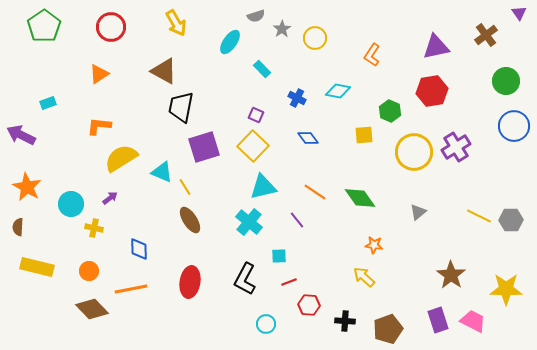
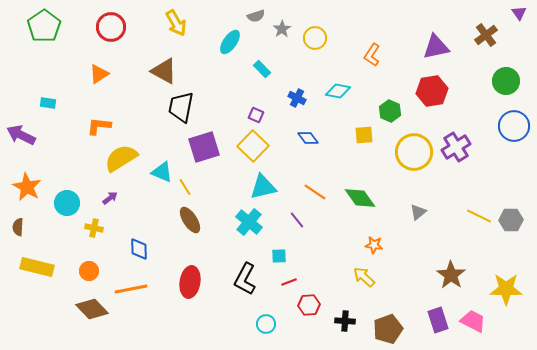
cyan rectangle at (48, 103): rotated 28 degrees clockwise
cyan circle at (71, 204): moved 4 px left, 1 px up
red hexagon at (309, 305): rotated 10 degrees counterclockwise
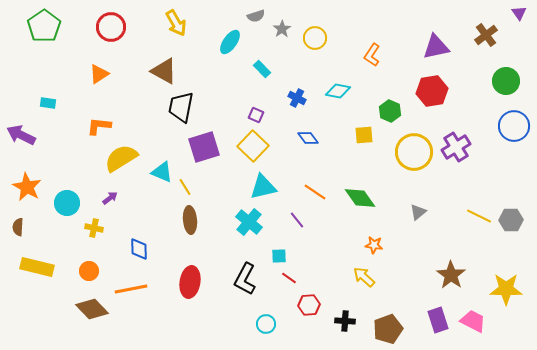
brown ellipse at (190, 220): rotated 28 degrees clockwise
red line at (289, 282): moved 4 px up; rotated 56 degrees clockwise
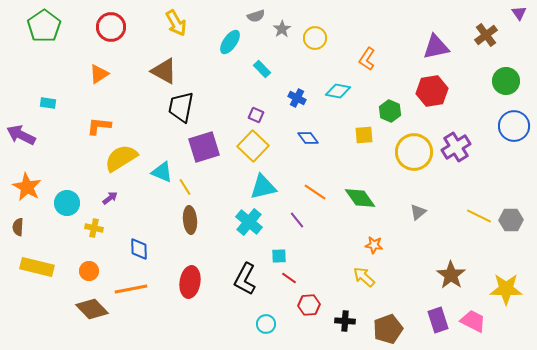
orange L-shape at (372, 55): moved 5 px left, 4 px down
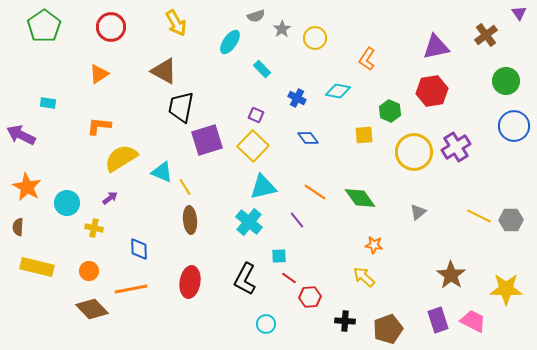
purple square at (204, 147): moved 3 px right, 7 px up
red hexagon at (309, 305): moved 1 px right, 8 px up
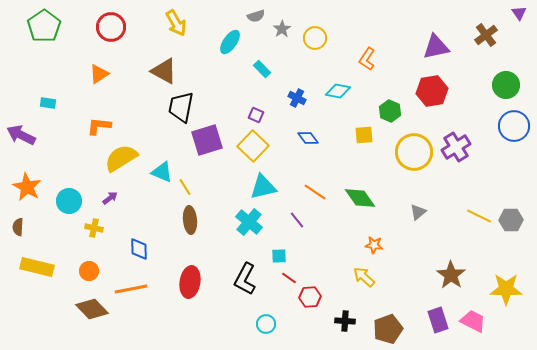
green circle at (506, 81): moved 4 px down
cyan circle at (67, 203): moved 2 px right, 2 px up
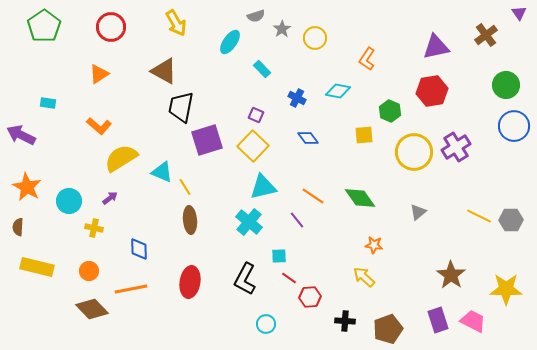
orange L-shape at (99, 126): rotated 145 degrees counterclockwise
orange line at (315, 192): moved 2 px left, 4 px down
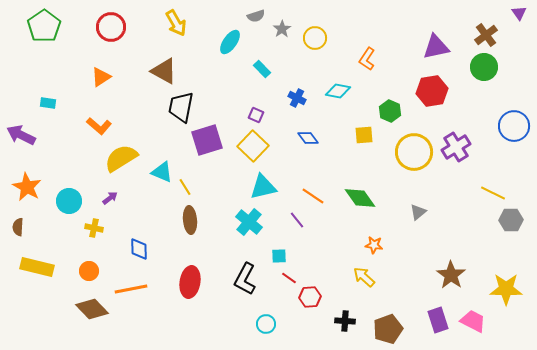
orange triangle at (99, 74): moved 2 px right, 3 px down
green circle at (506, 85): moved 22 px left, 18 px up
yellow line at (479, 216): moved 14 px right, 23 px up
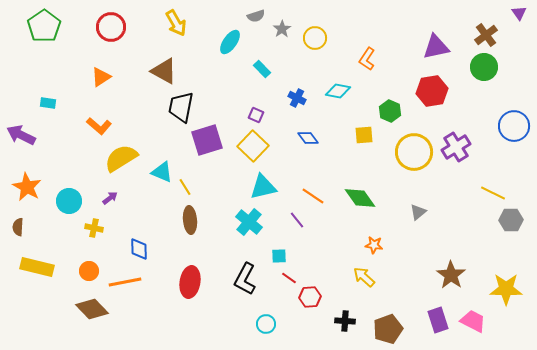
orange line at (131, 289): moved 6 px left, 7 px up
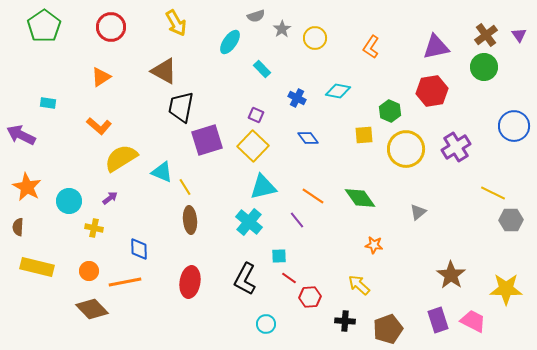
purple triangle at (519, 13): moved 22 px down
orange L-shape at (367, 59): moved 4 px right, 12 px up
yellow circle at (414, 152): moved 8 px left, 3 px up
yellow arrow at (364, 277): moved 5 px left, 8 px down
